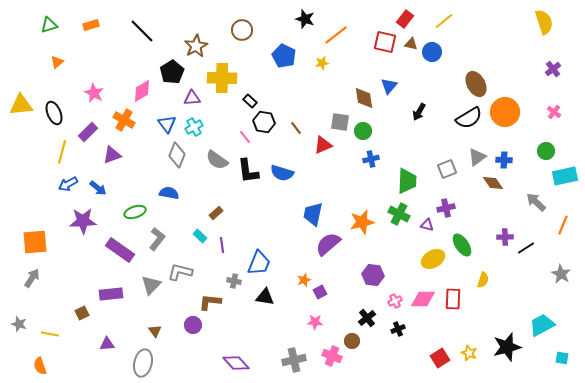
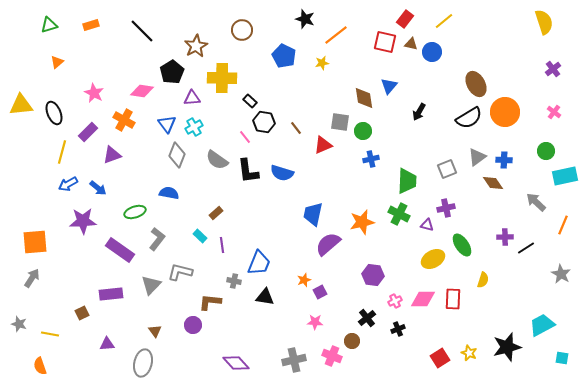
pink diamond at (142, 91): rotated 40 degrees clockwise
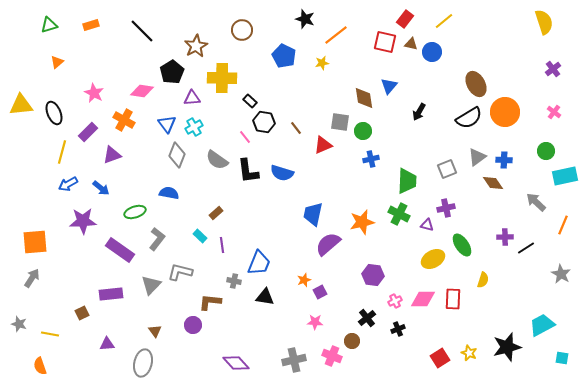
blue arrow at (98, 188): moved 3 px right
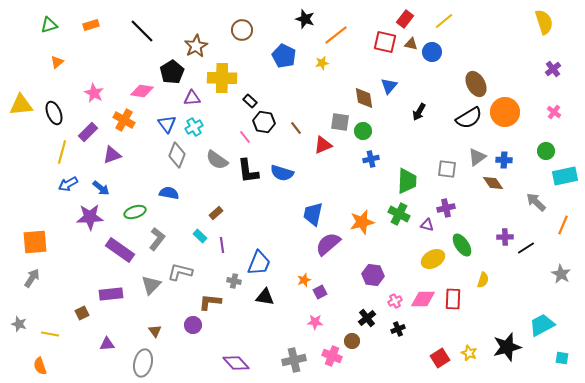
gray square at (447, 169): rotated 30 degrees clockwise
purple star at (83, 221): moved 7 px right, 4 px up
